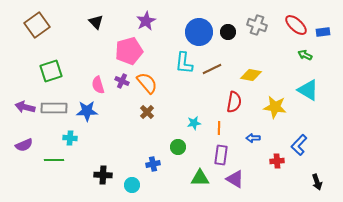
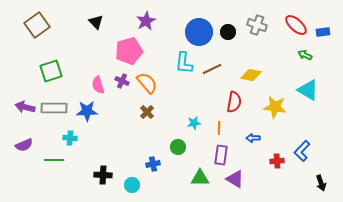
blue L-shape: moved 3 px right, 6 px down
black arrow: moved 4 px right, 1 px down
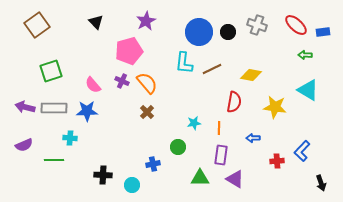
green arrow: rotated 24 degrees counterclockwise
pink semicircle: moved 5 px left; rotated 24 degrees counterclockwise
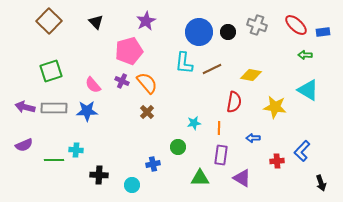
brown square: moved 12 px right, 4 px up; rotated 10 degrees counterclockwise
cyan cross: moved 6 px right, 12 px down
black cross: moved 4 px left
purple triangle: moved 7 px right, 1 px up
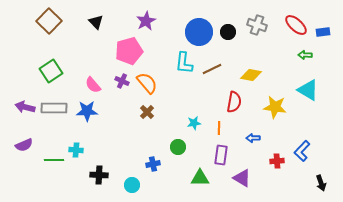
green square: rotated 15 degrees counterclockwise
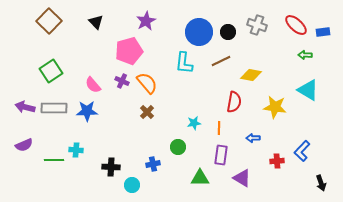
brown line: moved 9 px right, 8 px up
black cross: moved 12 px right, 8 px up
